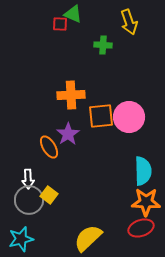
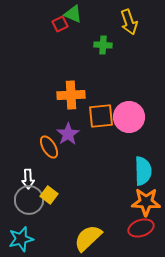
red square: rotated 28 degrees counterclockwise
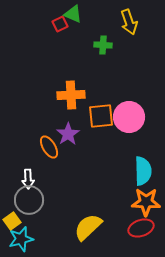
yellow square: moved 37 px left, 26 px down; rotated 18 degrees clockwise
yellow semicircle: moved 11 px up
